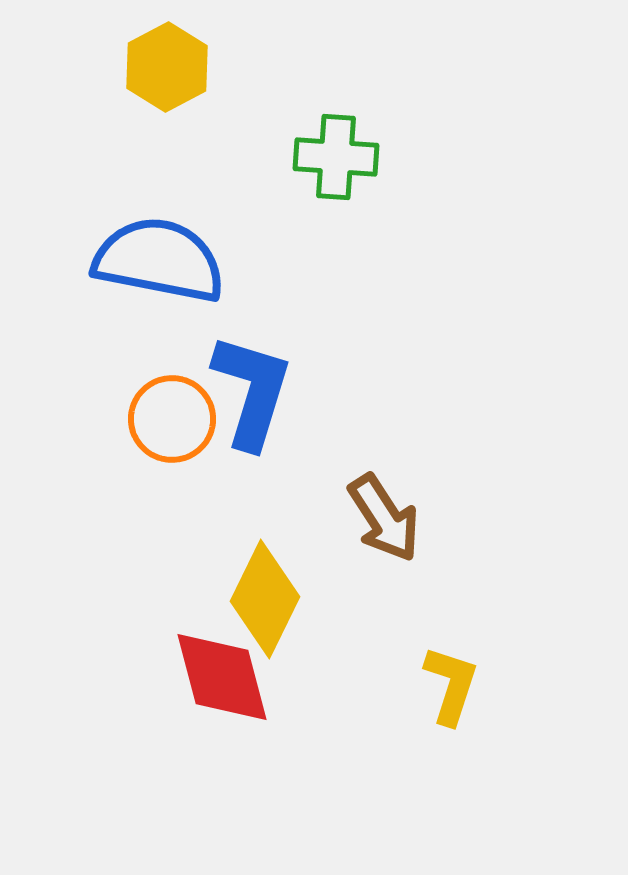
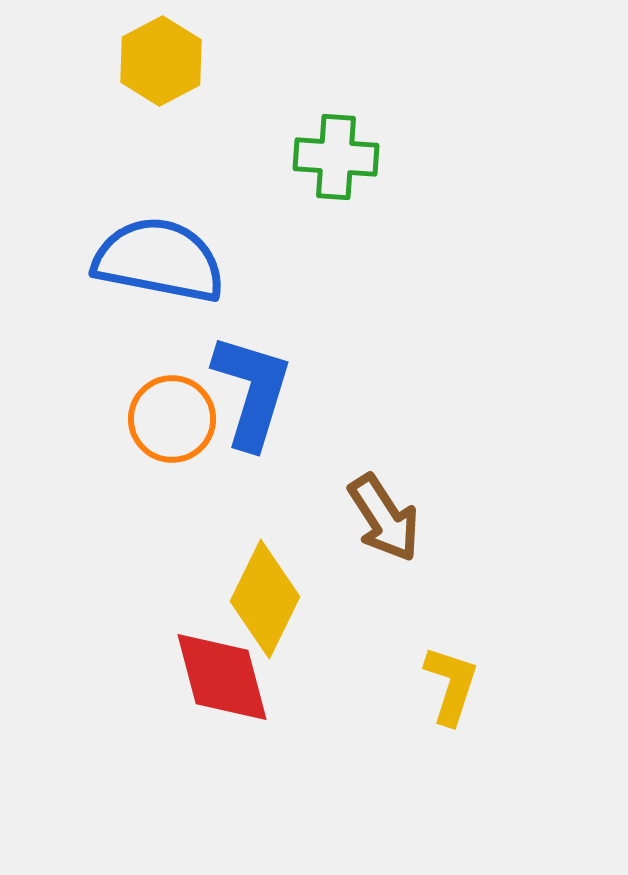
yellow hexagon: moved 6 px left, 6 px up
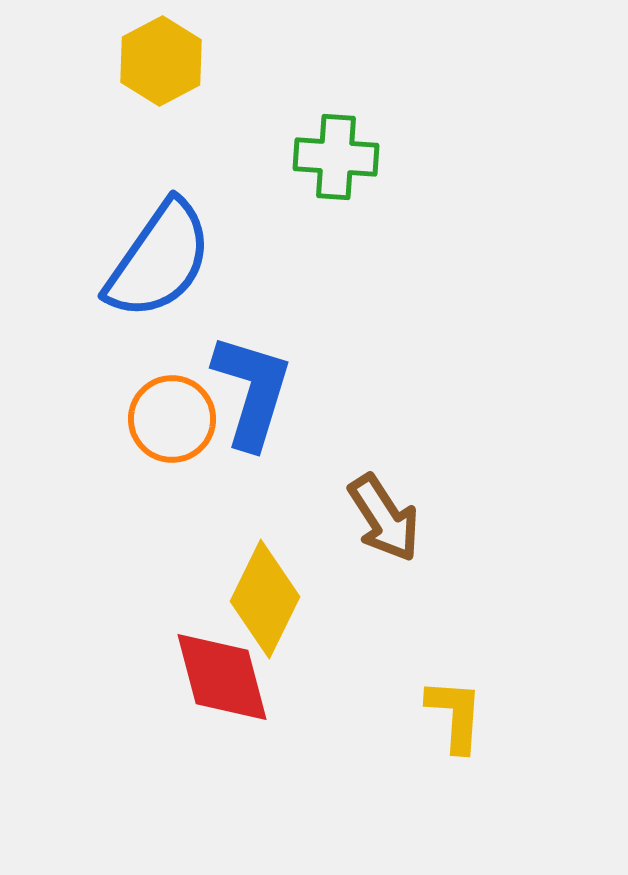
blue semicircle: rotated 114 degrees clockwise
yellow L-shape: moved 4 px right, 30 px down; rotated 14 degrees counterclockwise
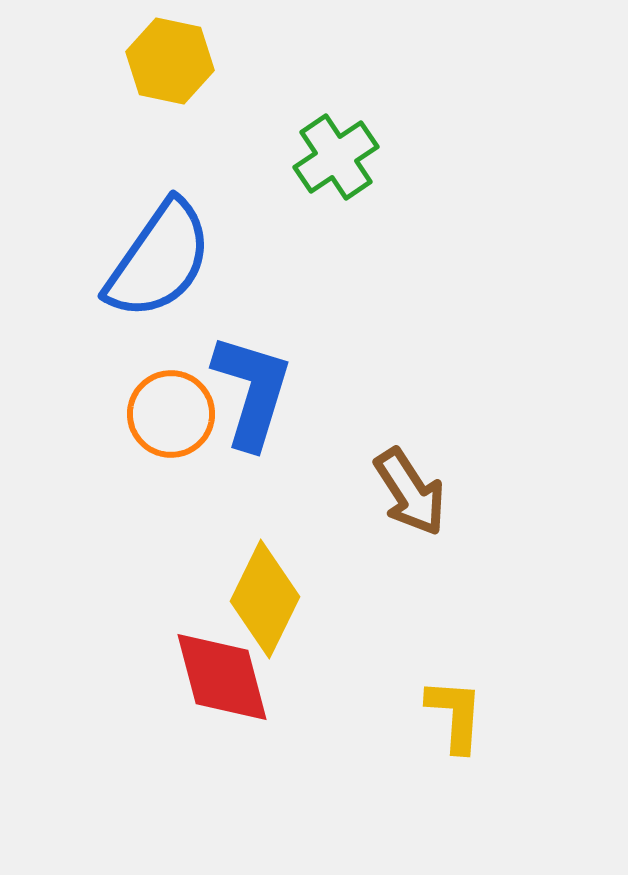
yellow hexagon: moved 9 px right; rotated 20 degrees counterclockwise
green cross: rotated 38 degrees counterclockwise
orange circle: moved 1 px left, 5 px up
brown arrow: moved 26 px right, 26 px up
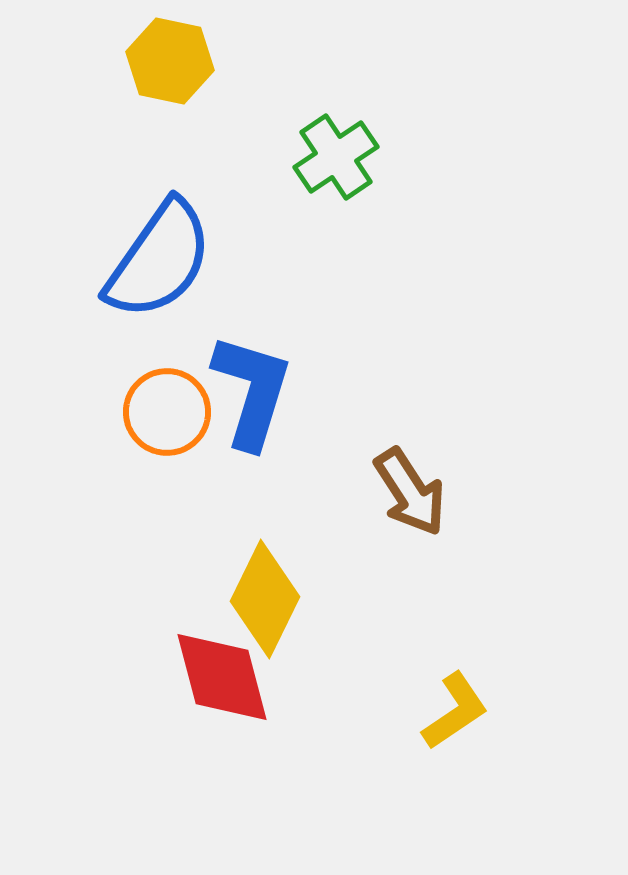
orange circle: moved 4 px left, 2 px up
yellow L-shape: moved 4 px up; rotated 52 degrees clockwise
